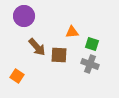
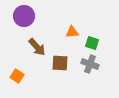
green square: moved 1 px up
brown square: moved 1 px right, 8 px down
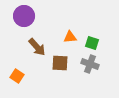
orange triangle: moved 2 px left, 5 px down
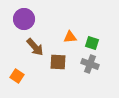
purple circle: moved 3 px down
brown arrow: moved 2 px left
brown square: moved 2 px left, 1 px up
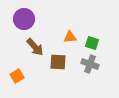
orange square: rotated 24 degrees clockwise
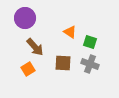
purple circle: moved 1 px right, 1 px up
orange triangle: moved 5 px up; rotated 40 degrees clockwise
green square: moved 2 px left, 1 px up
brown square: moved 5 px right, 1 px down
orange square: moved 11 px right, 7 px up
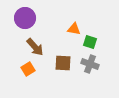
orange triangle: moved 4 px right, 3 px up; rotated 24 degrees counterclockwise
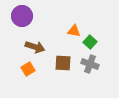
purple circle: moved 3 px left, 2 px up
orange triangle: moved 2 px down
green square: rotated 24 degrees clockwise
brown arrow: rotated 30 degrees counterclockwise
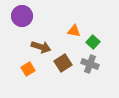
green square: moved 3 px right
brown arrow: moved 6 px right
brown square: rotated 36 degrees counterclockwise
